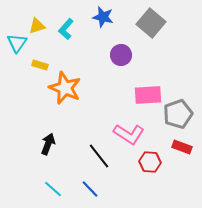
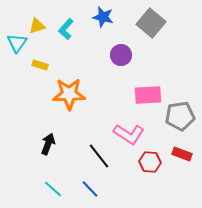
orange star: moved 4 px right, 6 px down; rotated 24 degrees counterclockwise
gray pentagon: moved 2 px right, 2 px down; rotated 12 degrees clockwise
red rectangle: moved 7 px down
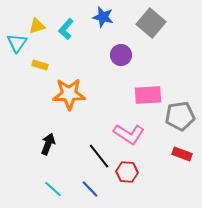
red hexagon: moved 23 px left, 10 px down
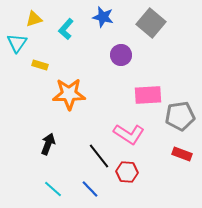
yellow triangle: moved 3 px left, 7 px up
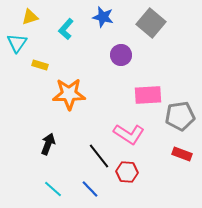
yellow triangle: moved 4 px left, 2 px up
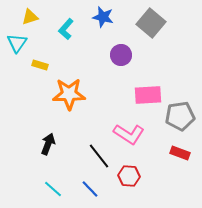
red rectangle: moved 2 px left, 1 px up
red hexagon: moved 2 px right, 4 px down
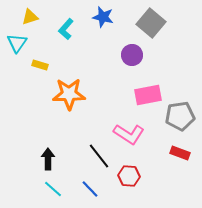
purple circle: moved 11 px right
pink rectangle: rotated 8 degrees counterclockwise
black arrow: moved 15 px down; rotated 20 degrees counterclockwise
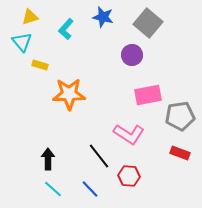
gray square: moved 3 px left
cyan triangle: moved 5 px right, 1 px up; rotated 15 degrees counterclockwise
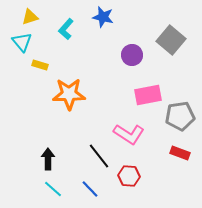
gray square: moved 23 px right, 17 px down
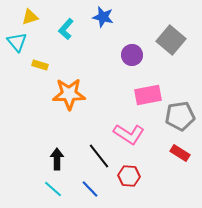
cyan triangle: moved 5 px left
red rectangle: rotated 12 degrees clockwise
black arrow: moved 9 px right
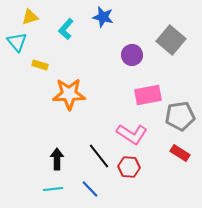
pink L-shape: moved 3 px right
red hexagon: moved 9 px up
cyan line: rotated 48 degrees counterclockwise
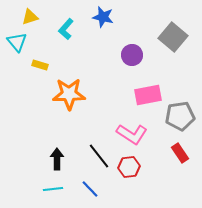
gray square: moved 2 px right, 3 px up
red rectangle: rotated 24 degrees clockwise
red hexagon: rotated 10 degrees counterclockwise
